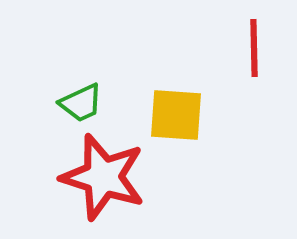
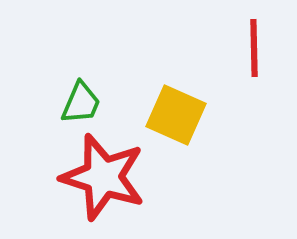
green trapezoid: rotated 42 degrees counterclockwise
yellow square: rotated 20 degrees clockwise
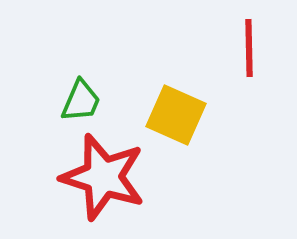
red line: moved 5 px left
green trapezoid: moved 2 px up
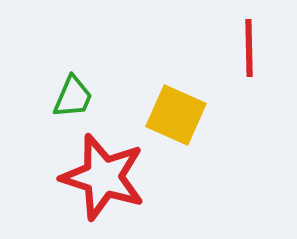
green trapezoid: moved 8 px left, 4 px up
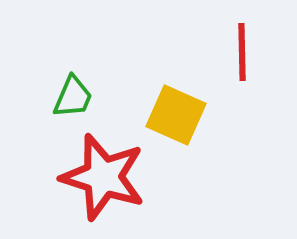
red line: moved 7 px left, 4 px down
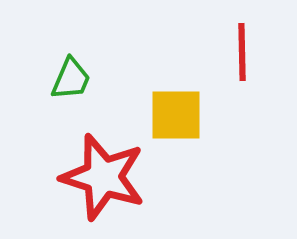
green trapezoid: moved 2 px left, 18 px up
yellow square: rotated 24 degrees counterclockwise
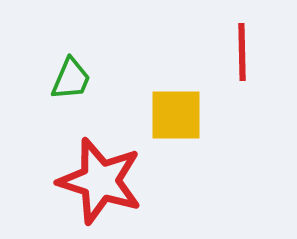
red star: moved 3 px left, 4 px down
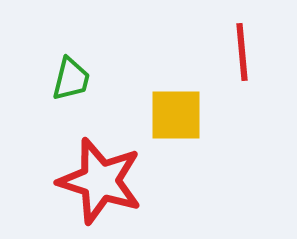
red line: rotated 4 degrees counterclockwise
green trapezoid: rotated 9 degrees counterclockwise
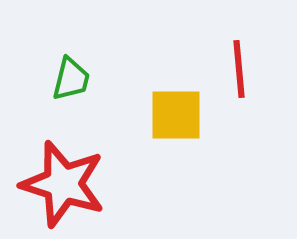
red line: moved 3 px left, 17 px down
red star: moved 37 px left, 3 px down
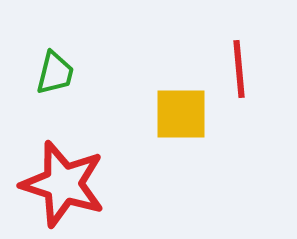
green trapezoid: moved 16 px left, 6 px up
yellow square: moved 5 px right, 1 px up
